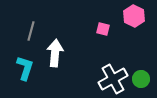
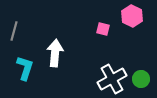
pink hexagon: moved 2 px left
gray line: moved 17 px left
white cross: moved 1 px left
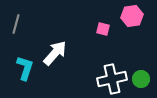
pink hexagon: rotated 25 degrees clockwise
gray line: moved 2 px right, 7 px up
white arrow: rotated 36 degrees clockwise
white cross: rotated 16 degrees clockwise
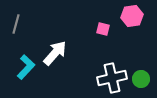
cyan L-shape: moved 1 px right, 1 px up; rotated 25 degrees clockwise
white cross: moved 1 px up
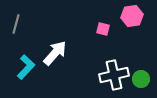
white cross: moved 2 px right, 3 px up
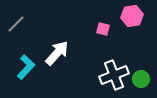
gray line: rotated 30 degrees clockwise
white arrow: moved 2 px right
white cross: rotated 8 degrees counterclockwise
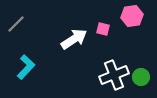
white arrow: moved 17 px right, 14 px up; rotated 16 degrees clockwise
green circle: moved 2 px up
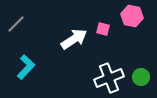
pink hexagon: rotated 20 degrees clockwise
white cross: moved 5 px left, 3 px down
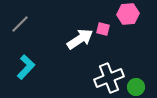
pink hexagon: moved 4 px left, 2 px up; rotated 15 degrees counterclockwise
gray line: moved 4 px right
white arrow: moved 6 px right
green circle: moved 5 px left, 10 px down
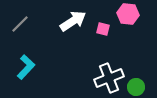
pink hexagon: rotated 10 degrees clockwise
white arrow: moved 7 px left, 18 px up
